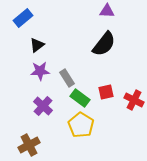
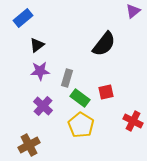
purple triangle: moved 26 px right; rotated 42 degrees counterclockwise
gray rectangle: rotated 48 degrees clockwise
red cross: moved 1 px left, 21 px down
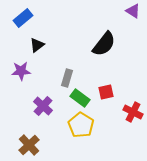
purple triangle: rotated 49 degrees counterclockwise
purple star: moved 19 px left
red cross: moved 9 px up
brown cross: rotated 15 degrees counterclockwise
